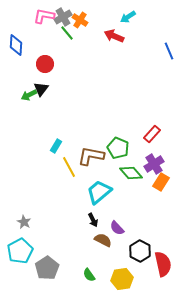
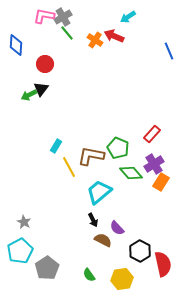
orange cross: moved 15 px right, 20 px down
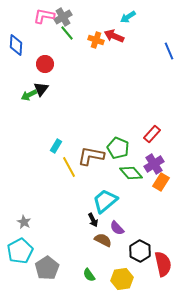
orange cross: moved 1 px right; rotated 14 degrees counterclockwise
cyan trapezoid: moved 6 px right, 9 px down
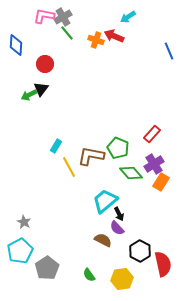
black arrow: moved 26 px right, 6 px up
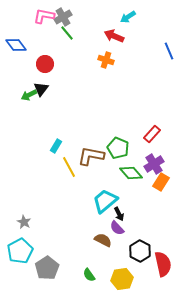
orange cross: moved 10 px right, 20 px down
blue diamond: rotated 40 degrees counterclockwise
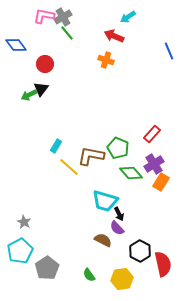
yellow line: rotated 20 degrees counterclockwise
cyan trapezoid: rotated 124 degrees counterclockwise
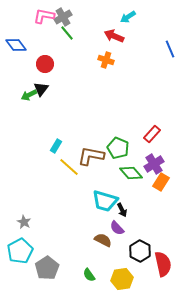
blue line: moved 1 px right, 2 px up
black arrow: moved 3 px right, 4 px up
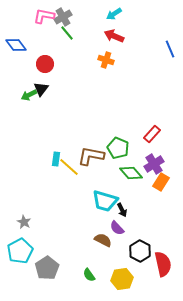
cyan arrow: moved 14 px left, 3 px up
cyan rectangle: moved 13 px down; rotated 24 degrees counterclockwise
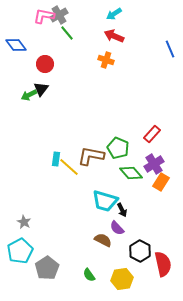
gray cross: moved 4 px left, 2 px up
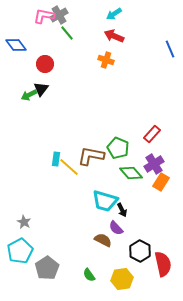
purple semicircle: moved 1 px left
